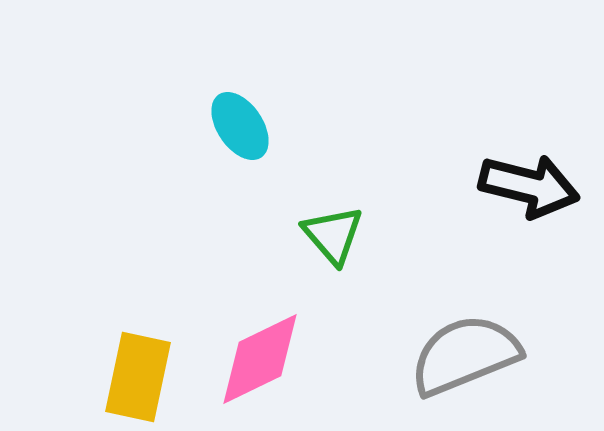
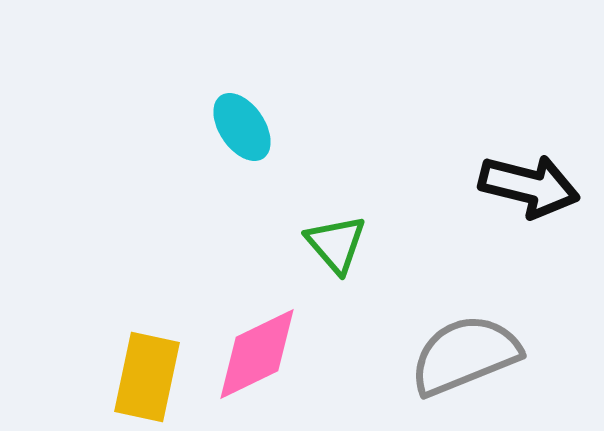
cyan ellipse: moved 2 px right, 1 px down
green triangle: moved 3 px right, 9 px down
pink diamond: moved 3 px left, 5 px up
yellow rectangle: moved 9 px right
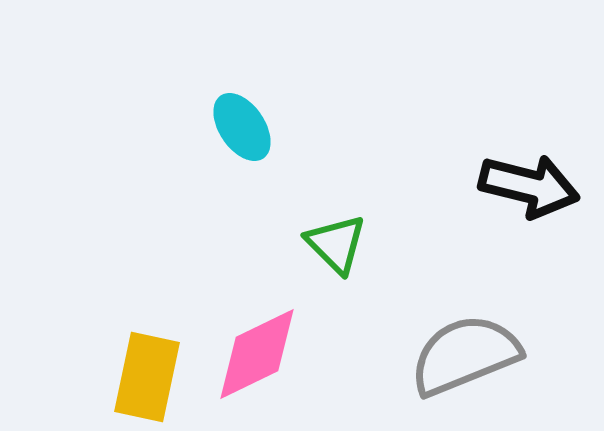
green triangle: rotated 4 degrees counterclockwise
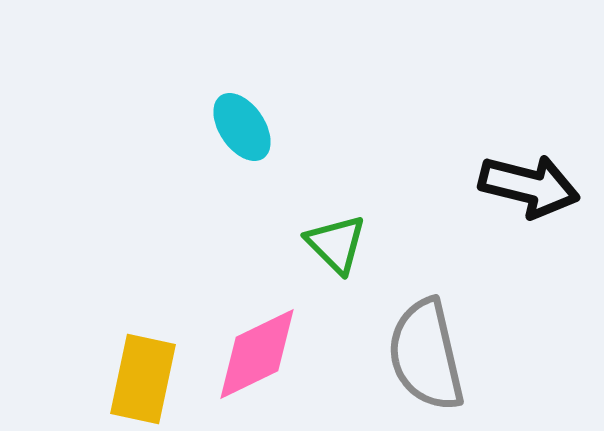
gray semicircle: moved 39 px left; rotated 81 degrees counterclockwise
yellow rectangle: moved 4 px left, 2 px down
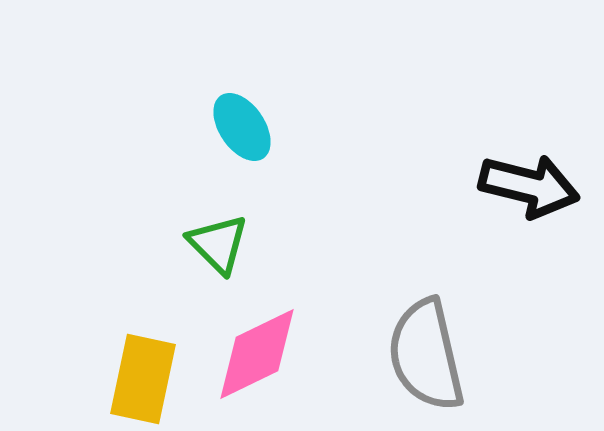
green triangle: moved 118 px left
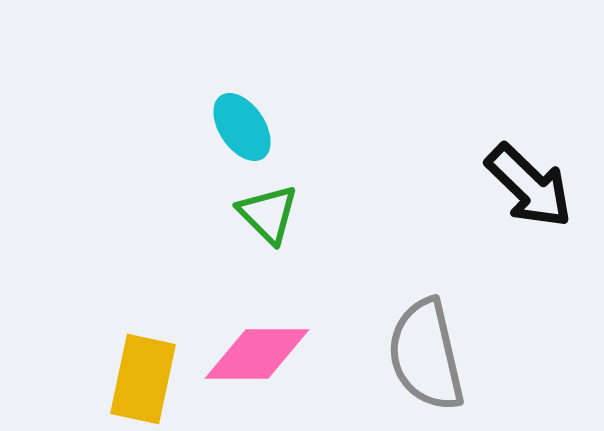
black arrow: rotated 30 degrees clockwise
green triangle: moved 50 px right, 30 px up
pink diamond: rotated 26 degrees clockwise
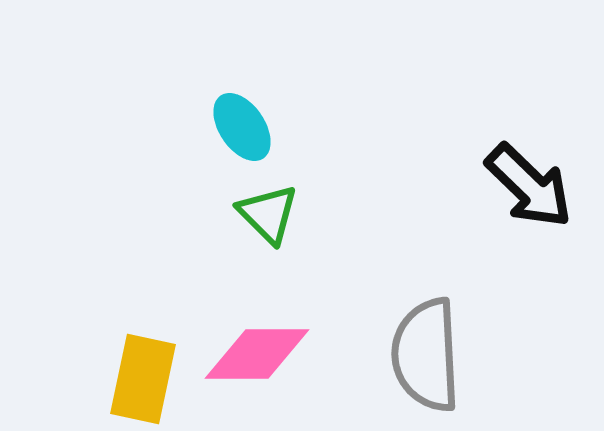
gray semicircle: rotated 10 degrees clockwise
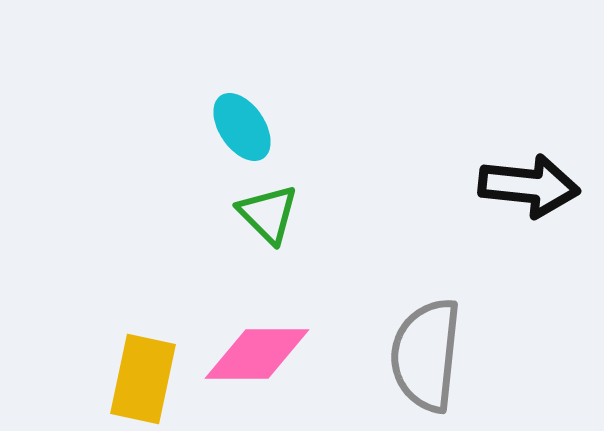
black arrow: rotated 38 degrees counterclockwise
gray semicircle: rotated 9 degrees clockwise
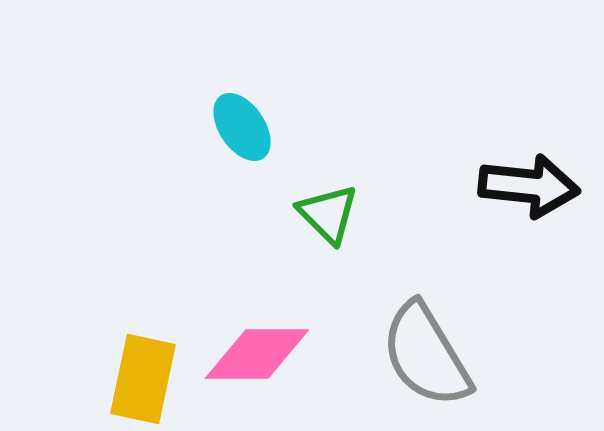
green triangle: moved 60 px right
gray semicircle: rotated 37 degrees counterclockwise
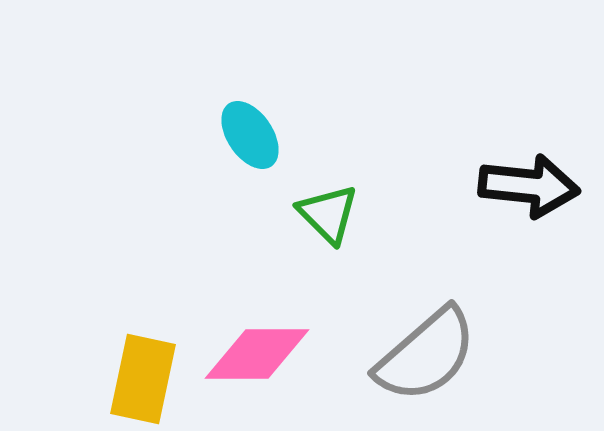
cyan ellipse: moved 8 px right, 8 px down
gray semicircle: rotated 100 degrees counterclockwise
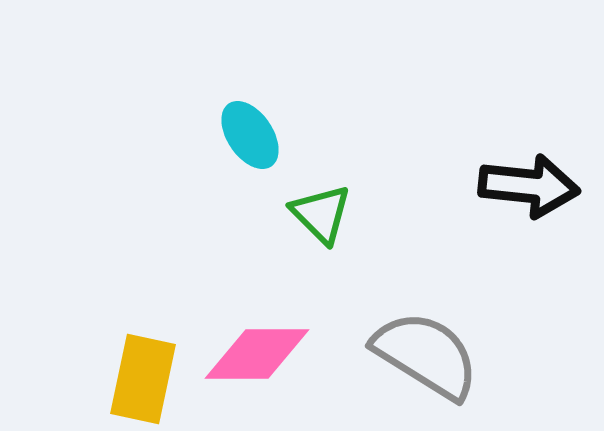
green triangle: moved 7 px left
gray semicircle: rotated 107 degrees counterclockwise
